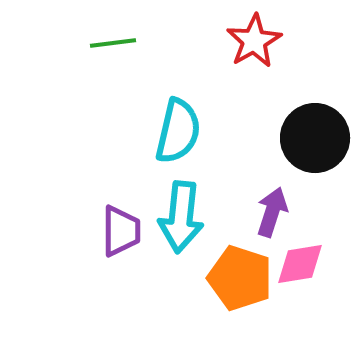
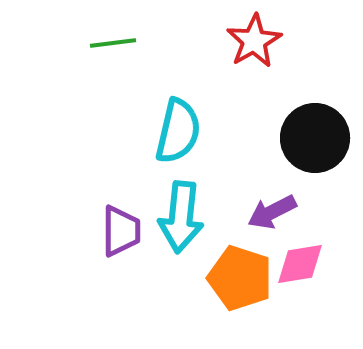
purple arrow: rotated 135 degrees counterclockwise
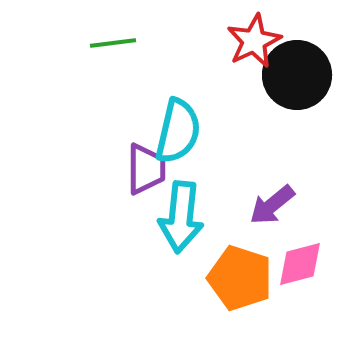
red star: rotated 4 degrees clockwise
black circle: moved 18 px left, 63 px up
purple arrow: moved 7 px up; rotated 12 degrees counterclockwise
purple trapezoid: moved 25 px right, 62 px up
pink diamond: rotated 6 degrees counterclockwise
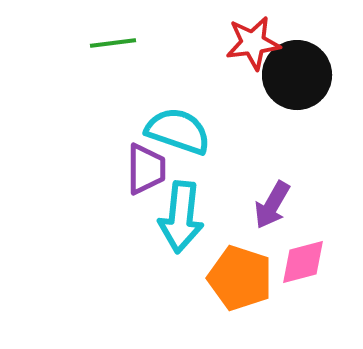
red star: moved 1 px left, 2 px down; rotated 18 degrees clockwise
cyan semicircle: rotated 84 degrees counterclockwise
purple arrow: rotated 21 degrees counterclockwise
pink diamond: moved 3 px right, 2 px up
